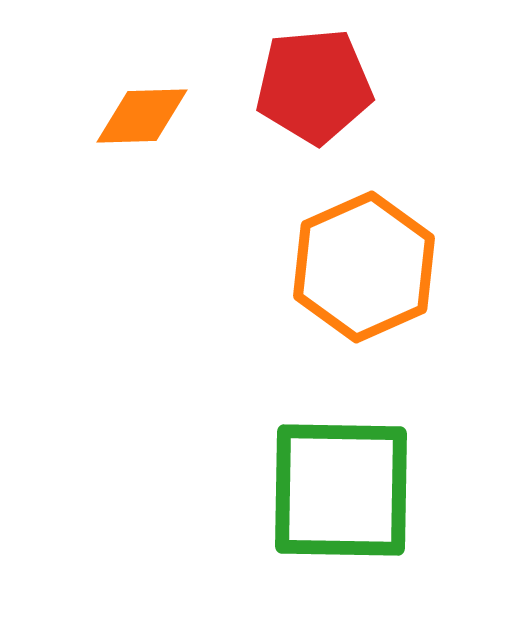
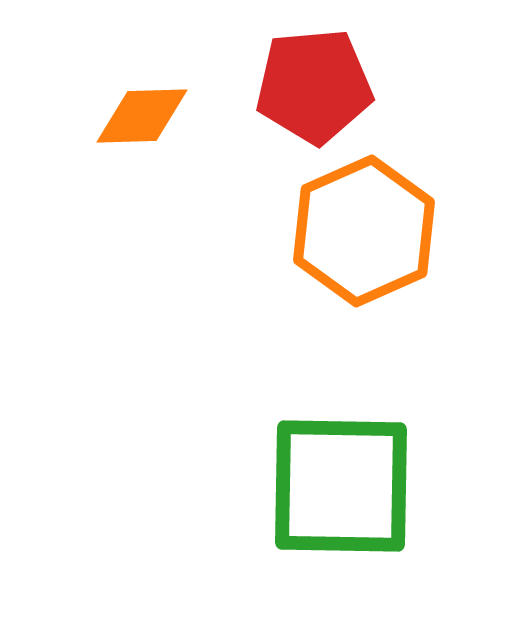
orange hexagon: moved 36 px up
green square: moved 4 px up
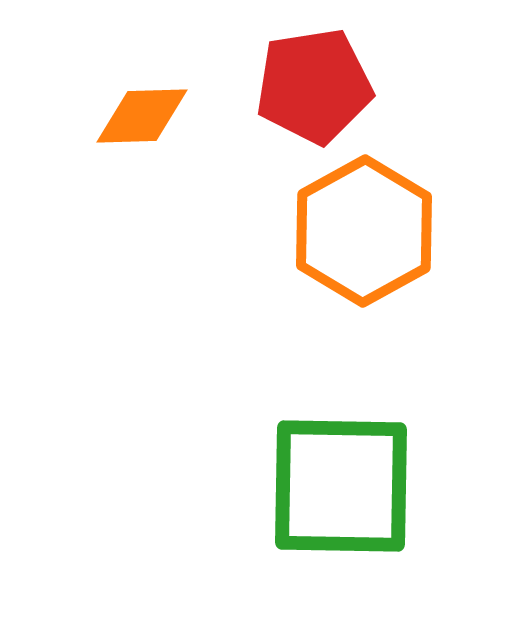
red pentagon: rotated 4 degrees counterclockwise
orange hexagon: rotated 5 degrees counterclockwise
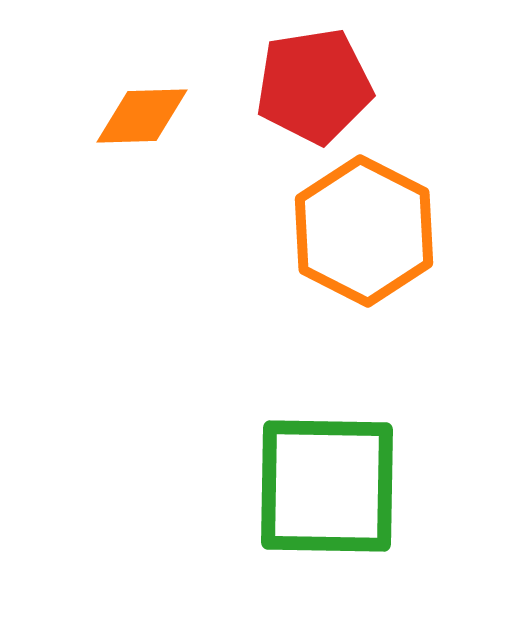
orange hexagon: rotated 4 degrees counterclockwise
green square: moved 14 px left
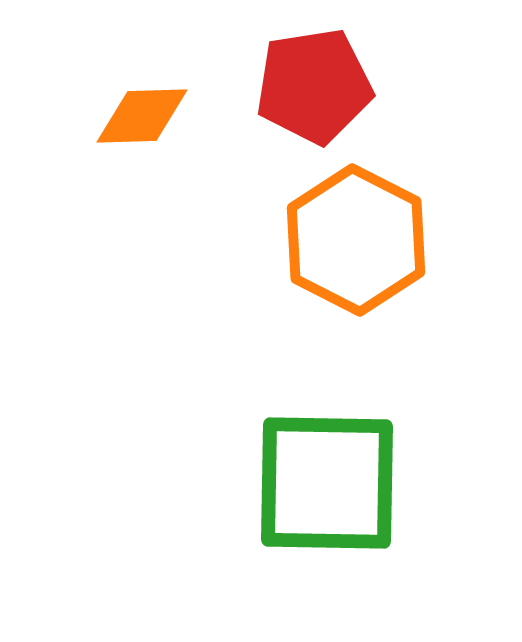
orange hexagon: moved 8 px left, 9 px down
green square: moved 3 px up
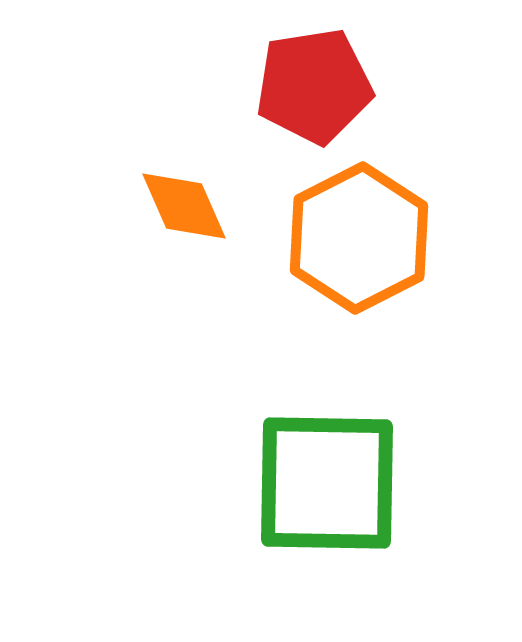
orange diamond: moved 42 px right, 90 px down; rotated 68 degrees clockwise
orange hexagon: moved 3 px right, 2 px up; rotated 6 degrees clockwise
